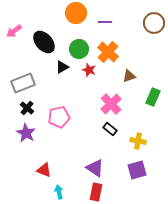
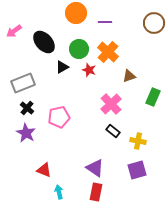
black rectangle: moved 3 px right, 2 px down
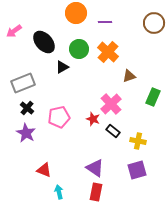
red star: moved 4 px right, 49 px down
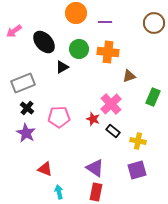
orange cross: rotated 35 degrees counterclockwise
pink pentagon: rotated 10 degrees clockwise
red triangle: moved 1 px right, 1 px up
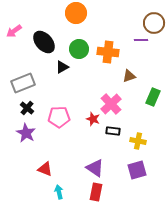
purple line: moved 36 px right, 18 px down
black rectangle: rotated 32 degrees counterclockwise
